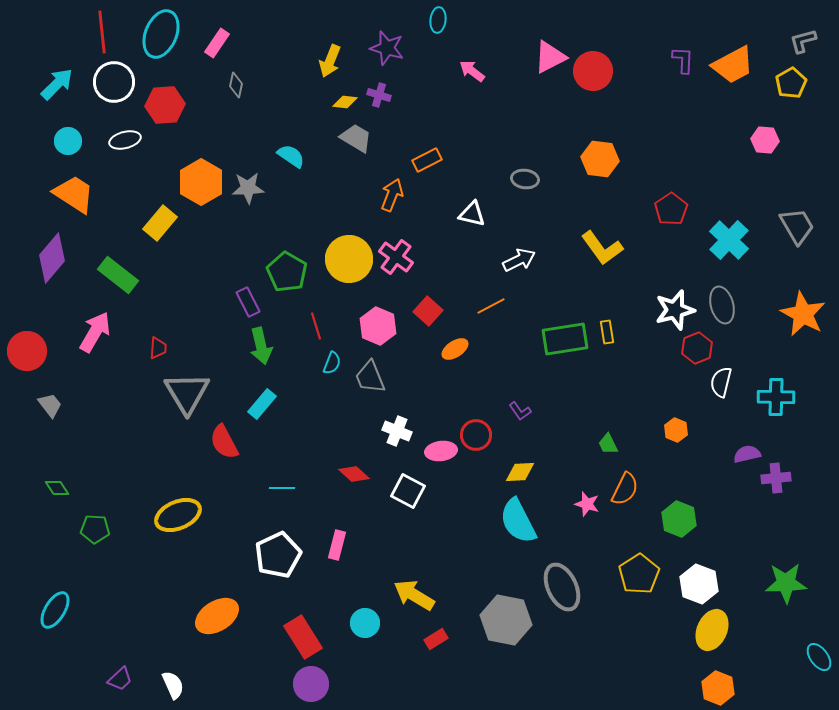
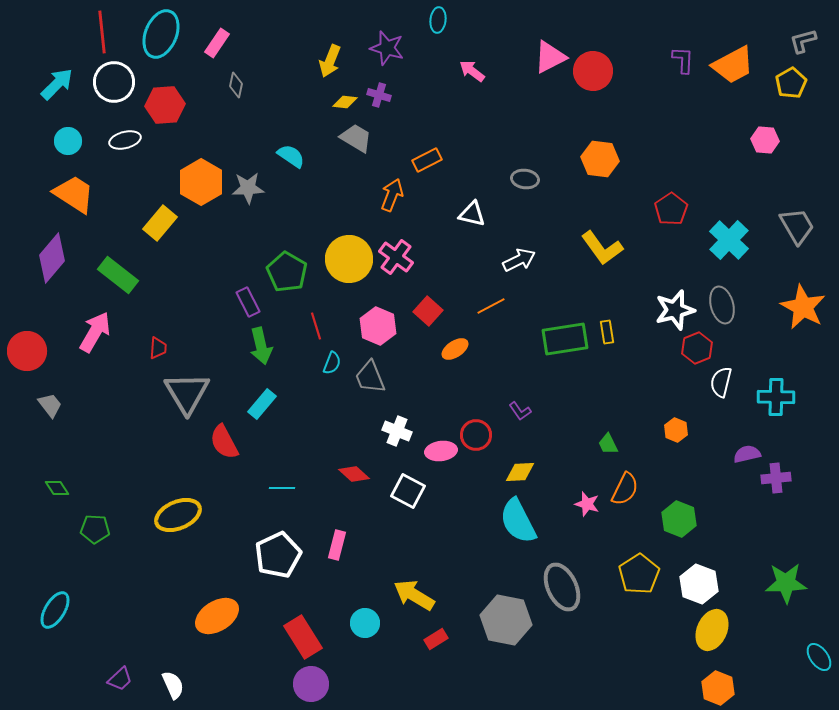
orange star at (803, 314): moved 7 px up
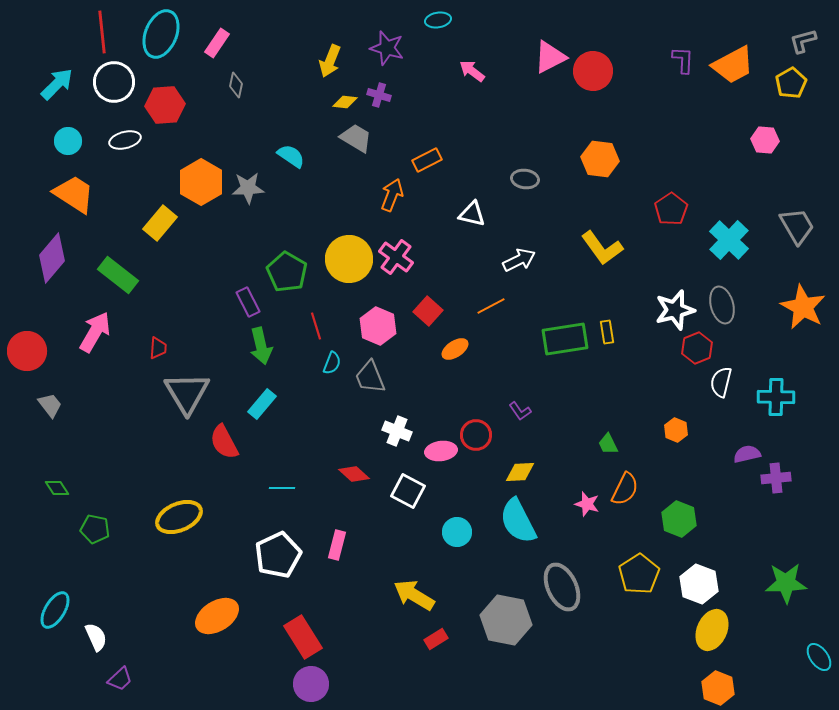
cyan ellipse at (438, 20): rotated 75 degrees clockwise
yellow ellipse at (178, 515): moved 1 px right, 2 px down
green pentagon at (95, 529): rotated 8 degrees clockwise
cyan circle at (365, 623): moved 92 px right, 91 px up
white semicircle at (173, 685): moved 77 px left, 48 px up
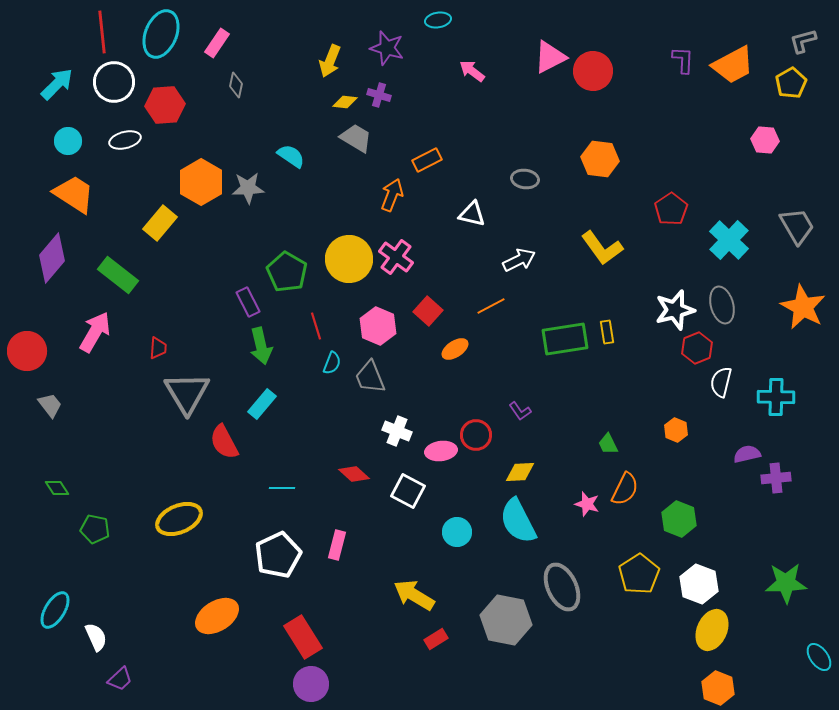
yellow ellipse at (179, 517): moved 2 px down
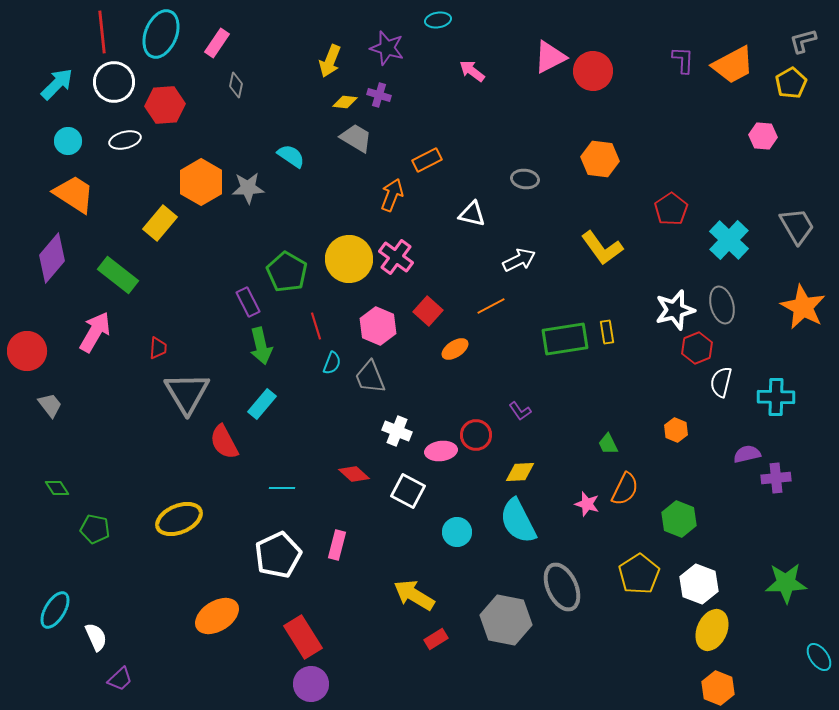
pink hexagon at (765, 140): moved 2 px left, 4 px up
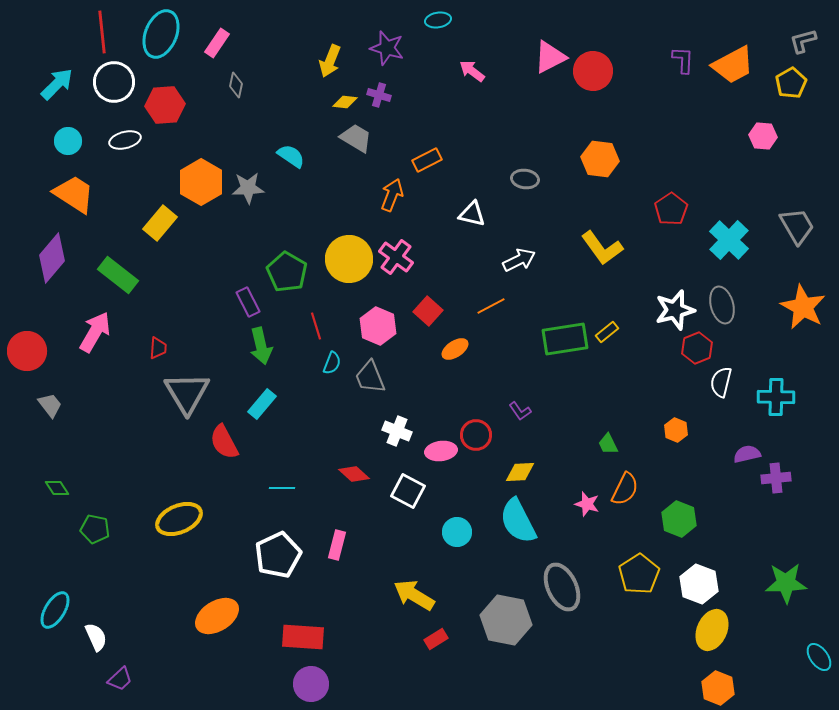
yellow rectangle at (607, 332): rotated 60 degrees clockwise
red rectangle at (303, 637): rotated 54 degrees counterclockwise
